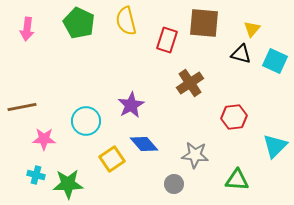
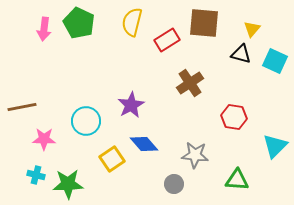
yellow semicircle: moved 6 px right, 1 px down; rotated 28 degrees clockwise
pink arrow: moved 17 px right
red rectangle: rotated 40 degrees clockwise
red hexagon: rotated 15 degrees clockwise
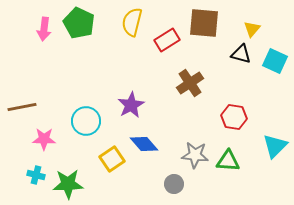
green triangle: moved 9 px left, 19 px up
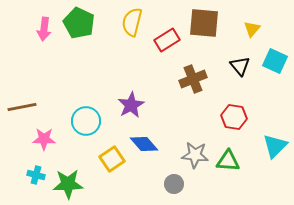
black triangle: moved 1 px left, 12 px down; rotated 35 degrees clockwise
brown cross: moved 3 px right, 4 px up; rotated 12 degrees clockwise
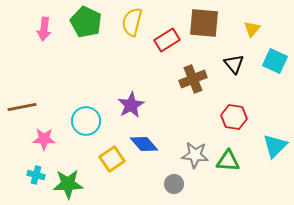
green pentagon: moved 7 px right, 1 px up
black triangle: moved 6 px left, 2 px up
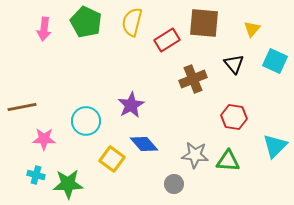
yellow square: rotated 20 degrees counterclockwise
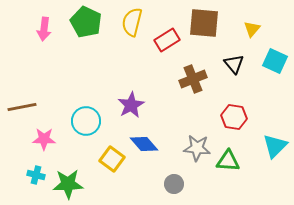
gray star: moved 2 px right, 7 px up
